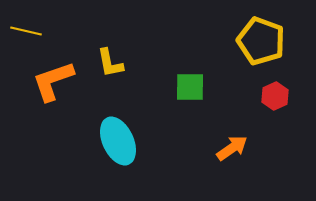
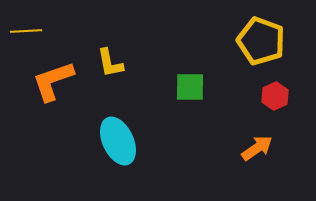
yellow line: rotated 16 degrees counterclockwise
orange arrow: moved 25 px right
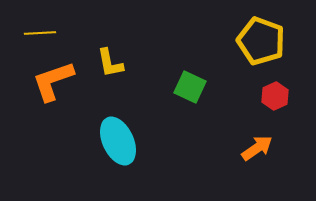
yellow line: moved 14 px right, 2 px down
green square: rotated 24 degrees clockwise
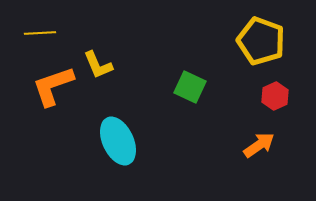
yellow L-shape: moved 12 px left, 2 px down; rotated 12 degrees counterclockwise
orange L-shape: moved 5 px down
orange arrow: moved 2 px right, 3 px up
